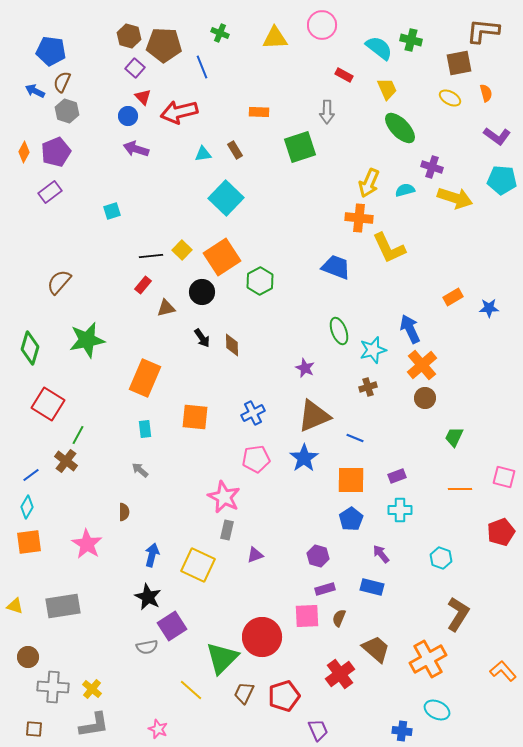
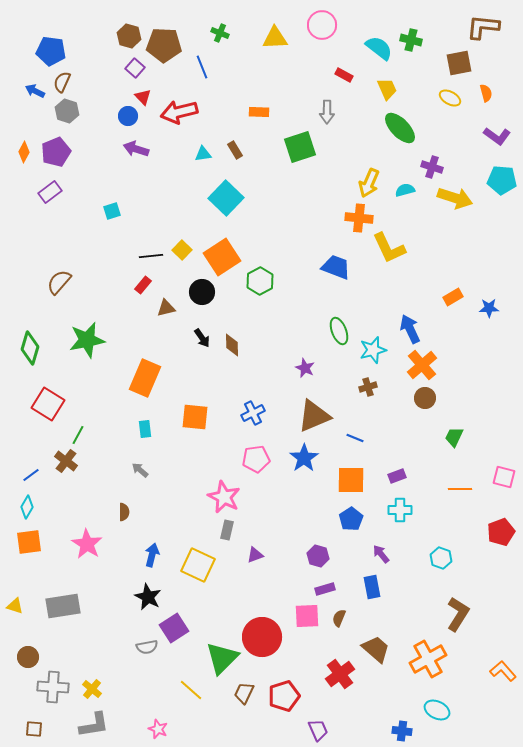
brown L-shape at (483, 31): moved 4 px up
blue rectangle at (372, 587): rotated 65 degrees clockwise
purple square at (172, 626): moved 2 px right, 2 px down
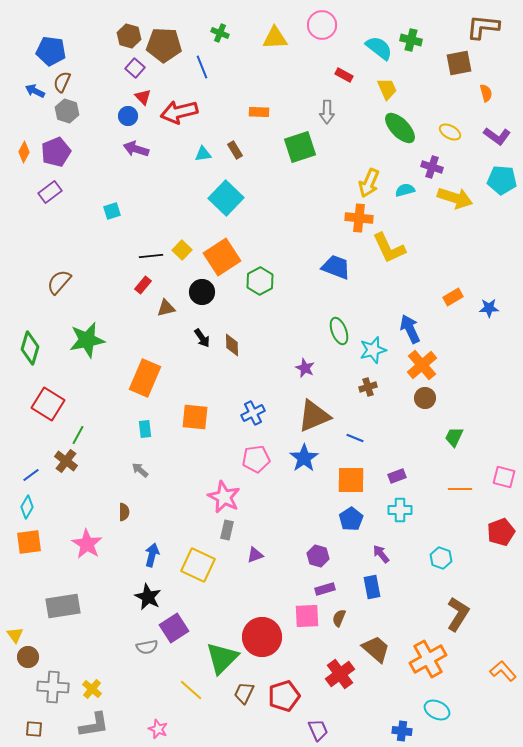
yellow ellipse at (450, 98): moved 34 px down
yellow triangle at (15, 606): moved 29 px down; rotated 36 degrees clockwise
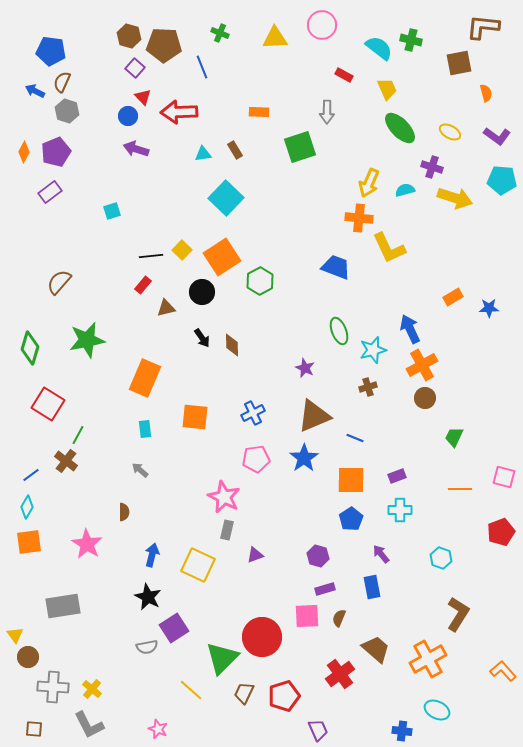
red arrow at (179, 112): rotated 12 degrees clockwise
orange cross at (422, 365): rotated 12 degrees clockwise
gray L-shape at (94, 725): moved 5 px left; rotated 72 degrees clockwise
